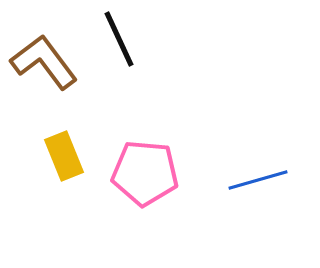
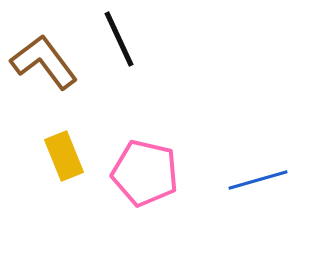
pink pentagon: rotated 8 degrees clockwise
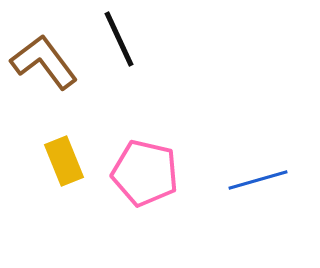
yellow rectangle: moved 5 px down
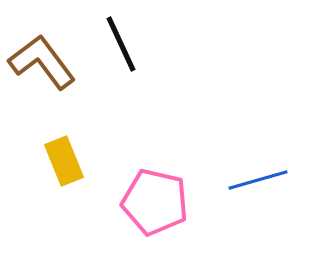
black line: moved 2 px right, 5 px down
brown L-shape: moved 2 px left
pink pentagon: moved 10 px right, 29 px down
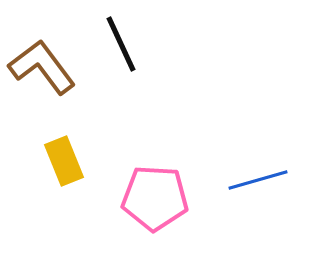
brown L-shape: moved 5 px down
pink pentagon: moved 4 px up; rotated 10 degrees counterclockwise
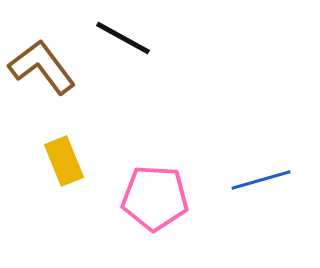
black line: moved 2 px right, 6 px up; rotated 36 degrees counterclockwise
blue line: moved 3 px right
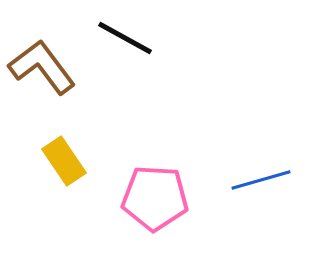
black line: moved 2 px right
yellow rectangle: rotated 12 degrees counterclockwise
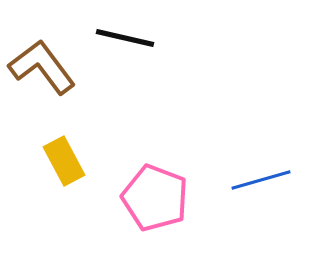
black line: rotated 16 degrees counterclockwise
yellow rectangle: rotated 6 degrees clockwise
pink pentagon: rotated 18 degrees clockwise
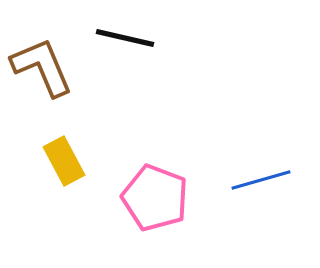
brown L-shape: rotated 14 degrees clockwise
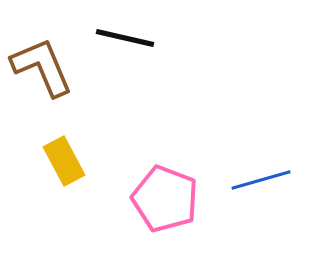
pink pentagon: moved 10 px right, 1 px down
